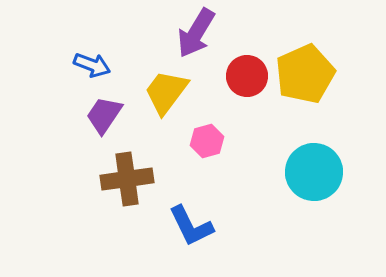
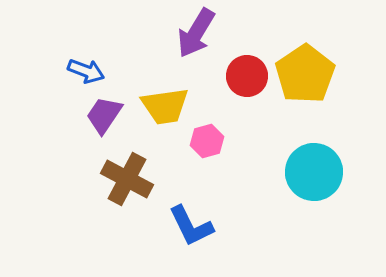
blue arrow: moved 6 px left, 6 px down
yellow pentagon: rotated 10 degrees counterclockwise
yellow trapezoid: moved 1 px left, 14 px down; rotated 135 degrees counterclockwise
brown cross: rotated 36 degrees clockwise
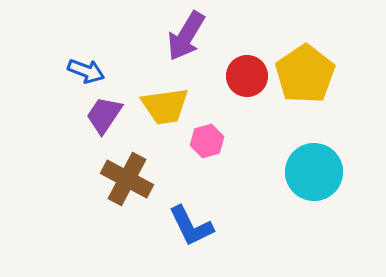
purple arrow: moved 10 px left, 3 px down
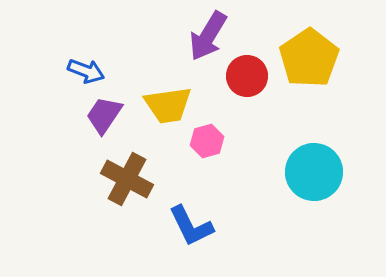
purple arrow: moved 22 px right
yellow pentagon: moved 4 px right, 16 px up
yellow trapezoid: moved 3 px right, 1 px up
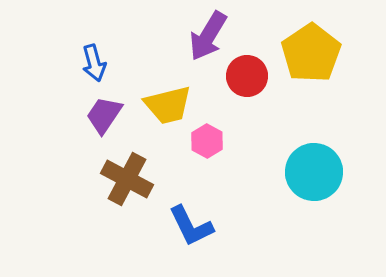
yellow pentagon: moved 2 px right, 5 px up
blue arrow: moved 8 px right, 8 px up; rotated 54 degrees clockwise
yellow trapezoid: rotated 6 degrees counterclockwise
pink hexagon: rotated 16 degrees counterclockwise
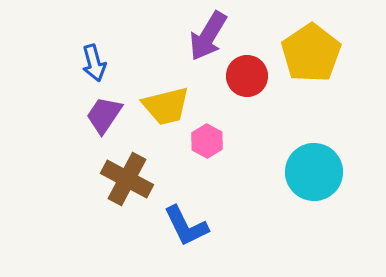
yellow trapezoid: moved 2 px left, 1 px down
blue L-shape: moved 5 px left
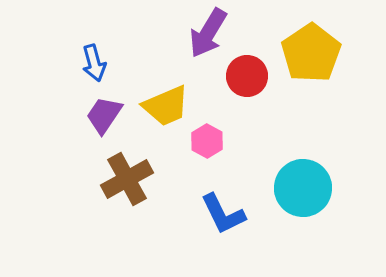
purple arrow: moved 3 px up
yellow trapezoid: rotated 9 degrees counterclockwise
cyan circle: moved 11 px left, 16 px down
brown cross: rotated 33 degrees clockwise
blue L-shape: moved 37 px right, 12 px up
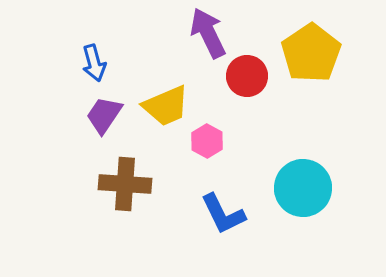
purple arrow: rotated 123 degrees clockwise
brown cross: moved 2 px left, 5 px down; rotated 33 degrees clockwise
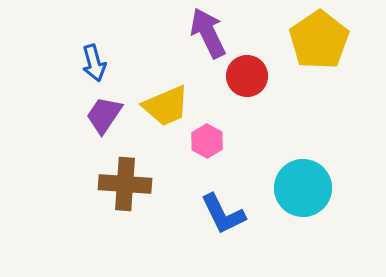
yellow pentagon: moved 8 px right, 13 px up
